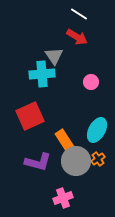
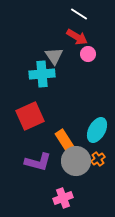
pink circle: moved 3 px left, 28 px up
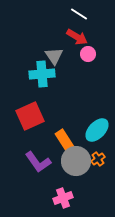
cyan ellipse: rotated 15 degrees clockwise
purple L-shape: rotated 40 degrees clockwise
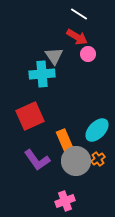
orange rectangle: rotated 10 degrees clockwise
purple L-shape: moved 1 px left, 2 px up
pink cross: moved 2 px right, 3 px down
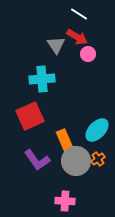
gray triangle: moved 2 px right, 11 px up
cyan cross: moved 5 px down
pink cross: rotated 24 degrees clockwise
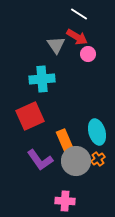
cyan ellipse: moved 2 px down; rotated 60 degrees counterclockwise
purple L-shape: moved 3 px right
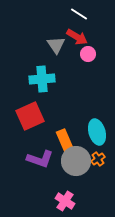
purple L-shape: moved 1 px up; rotated 36 degrees counterclockwise
pink cross: rotated 30 degrees clockwise
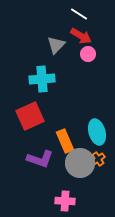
red arrow: moved 4 px right, 1 px up
gray triangle: rotated 18 degrees clockwise
gray circle: moved 4 px right, 2 px down
pink cross: rotated 30 degrees counterclockwise
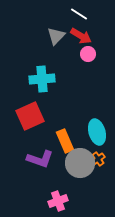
gray triangle: moved 9 px up
pink cross: moved 7 px left; rotated 24 degrees counterclockwise
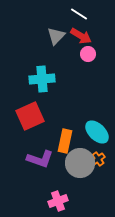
cyan ellipse: rotated 30 degrees counterclockwise
orange rectangle: rotated 35 degrees clockwise
